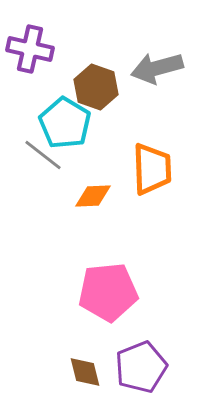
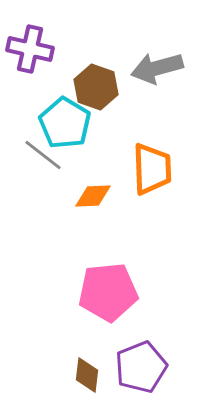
brown diamond: moved 2 px right, 3 px down; rotated 21 degrees clockwise
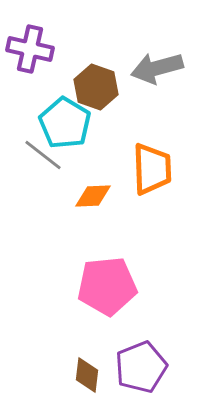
pink pentagon: moved 1 px left, 6 px up
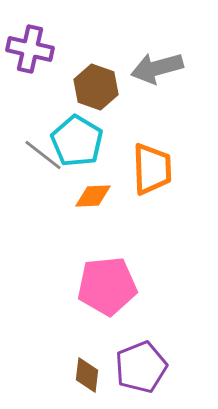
cyan pentagon: moved 12 px right, 18 px down
